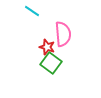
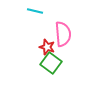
cyan line: moved 3 px right; rotated 21 degrees counterclockwise
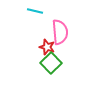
pink semicircle: moved 3 px left, 2 px up
green square: rotated 10 degrees clockwise
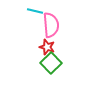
pink semicircle: moved 9 px left, 7 px up
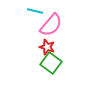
pink semicircle: rotated 45 degrees clockwise
green square: rotated 10 degrees counterclockwise
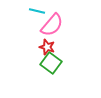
cyan line: moved 2 px right
pink semicircle: moved 1 px right
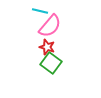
cyan line: moved 3 px right
pink semicircle: moved 2 px left, 1 px down
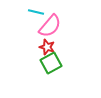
cyan line: moved 4 px left, 1 px down
green square: rotated 25 degrees clockwise
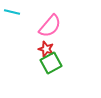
cyan line: moved 24 px left
red star: moved 1 px left, 2 px down
